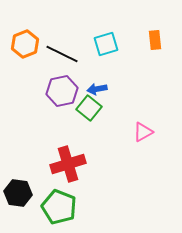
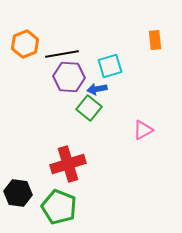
cyan square: moved 4 px right, 22 px down
black line: rotated 36 degrees counterclockwise
purple hexagon: moved 7 px right, 14 px up; rotated 16 degrees clockwise
pink triangle: moved 2 px up
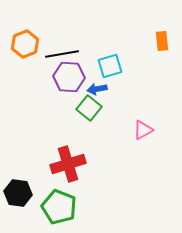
orange rectangle: moved 7 px right, 1 px down
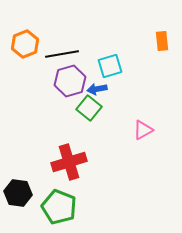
purple hexagon: moved 1 px right, 4 px down; rotated 20 degrees counterclockwise
red cross: moved 1 px right, 2 px up
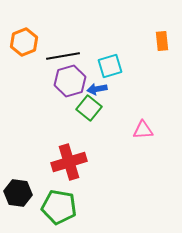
orange hexagon: moved 1 px left, 2 px up
black line: moved 1 px right, 2 px down
pink triangle: rotated 25 degrees clockwise
green pentagon: rotated 12 degrees counterclockwise
